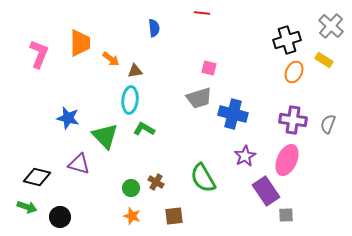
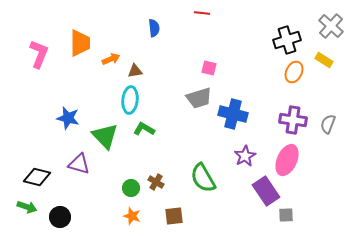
orange arrow: rotated 60 degrees counterclockwise
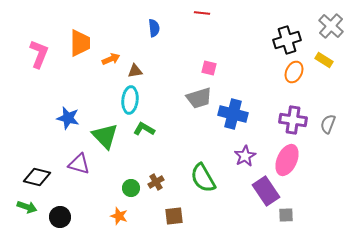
brown cross: rotated 28 degrees clockwise
orange star: moved 13 px left
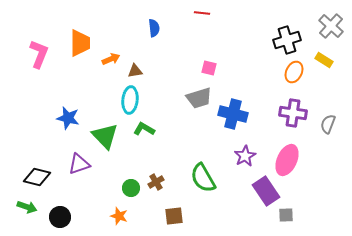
purple cross: moved 7 px up
purple triangle: rotated 35 degrees counterclockwise
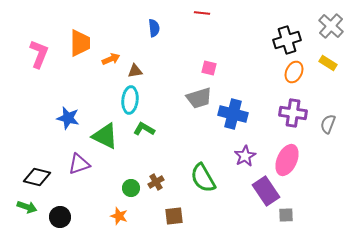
yellow rectangle: moved 4 px right, 3 px down
green triangle: rotated 20 degrees counterclockwise
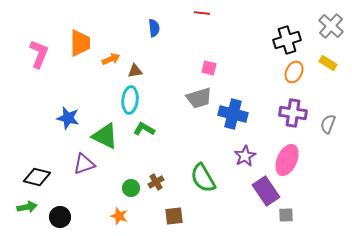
purple triangle: moved 5 px right
green arrow: rotated 30 degrees counterclockwise
